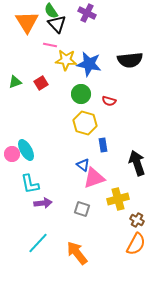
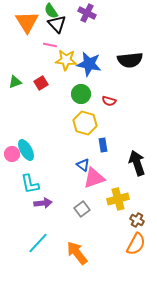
gray square: rotated 35 degrees clockwise
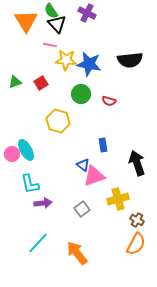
orange triangle: moved 1 px left, 1 px up
yellow hexagon: moved 27 px left, 2 px up
pink triangle: moved 2 px up
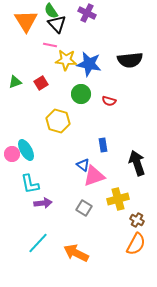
gray square: moved 2 px right, 1 px up; rotated 21 degrees counterclockwise
orange arrow: moved 1 px left; rotated 25 degrees counterclockwise
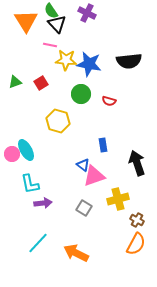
black semicircle: moved 1 px left, 1 px down
